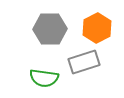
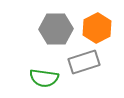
gray hexagon: moved 6 px right
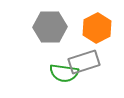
gray hexagon: moved 6 px left, 2 px up
green semicircle: moved 20 px right, 5 px up
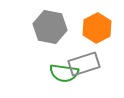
gray hexagon: rotated 12 degrees clockwise
gray rectangle: moved 2 px down
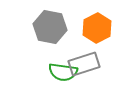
green semicircle: moved 1 px left, 1 px up
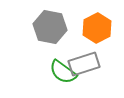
green semicircle: rotated 28 degrees clockwise
